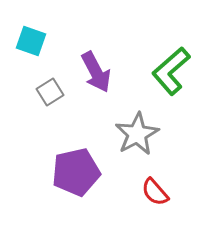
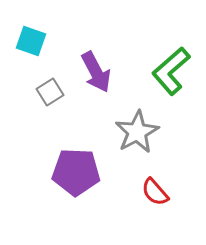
gray star: moved 2 px up
purple pentagon: rotated 15 degrees clockwise
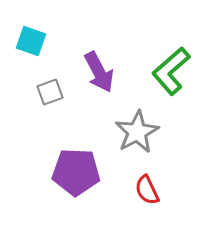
purple arrow: moved 3 px right
gray square: rotated 12 degrees clockwise
red semicircle: moved 8 px left, 2 px up; rotated 16 degrees clockwise
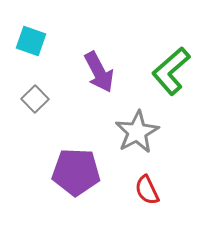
gray square: moved 15 px left, 7 px down; rotated 24 degrees counterclockwise
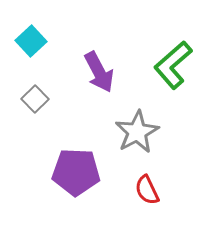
cyan square: rotated 28 degrees clockwise
green L-shape: moved 2 px right, 6 px up
